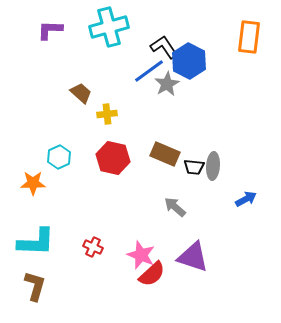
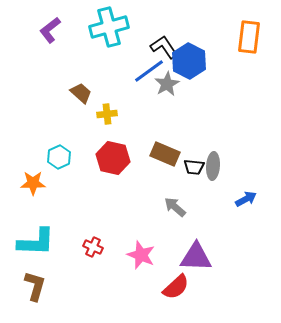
purple L-shape: rotated 40 degrees counterclockwise
purple triangle: moved 3 px right; rotated 16 degrees counterclockwise
red semicircle: moved 24 px right, 13 px down
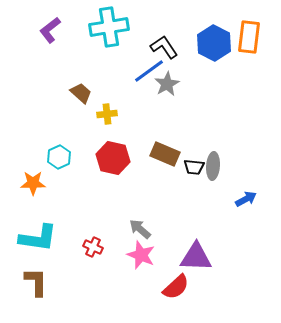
cyan cross: rotated 6 degrees clockwise
blue hexagon: moved 25 px right, 18 px up
gray arrow: moved 35 px left, 22 px down
cyan L-shape: moved 2 px right, 4 px up; rotated 6 degrees clockwise
brown L-shape: moved 1 px right, 4 px up; rotated 16 degrees counterclockwise
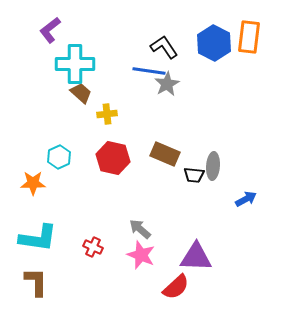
cyan cross: moved 34 px left, 37 px down; rotated 9 degrees clockwise
blue line: rotated 44 degrees clockwise
black trapezoid: moved 8 px down
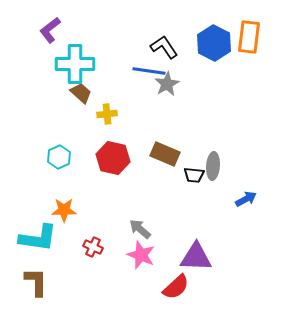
orange star: moved 31 px right, 27 px down
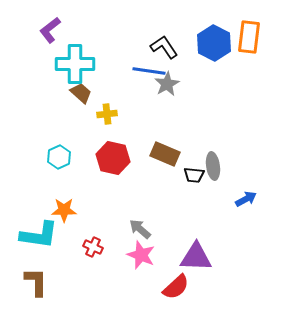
gray ellipse: rotated 12 degrees counterclockwise
cyan L-shape: moved 1 px right, 3 px up
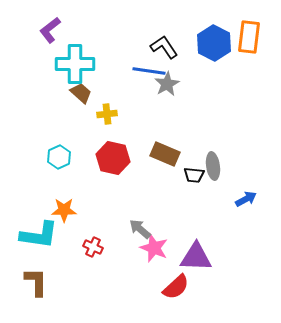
pink star: moved 13 px right, 7 px up
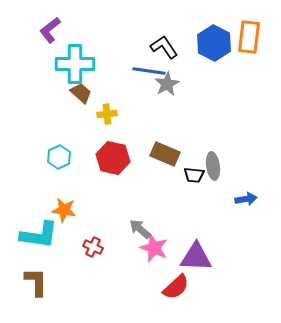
blue arrow: rotated 20 degrees clockwise
orange star: rotated 10 degrees clockwise
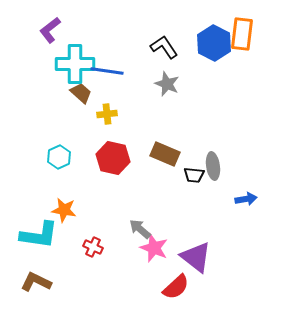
orange rectangle: moved 7 px left, 3 px up
blue line: moved 42 px left
gray star: rotated 20 degrees counterclockwise
purple triangle: rotated 36 degrees clockwise
brown L-shape: rotated 64 degrees counterclockwise
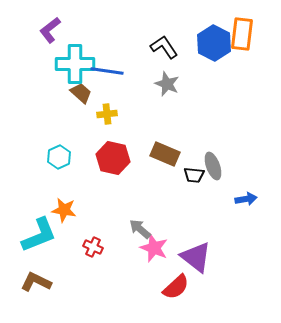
gray ellipse: rotated 12 degrees counterclockwise
cyan L-shape: rotated 30 degrees counterclockwise
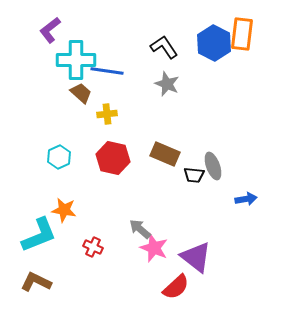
cyan cross: moved 1 px right, 4 px up
